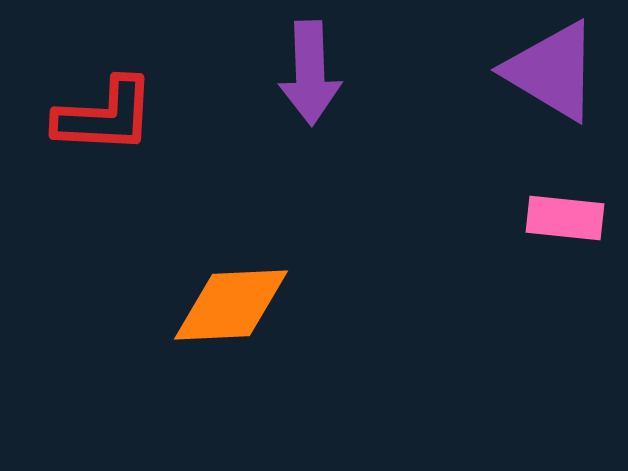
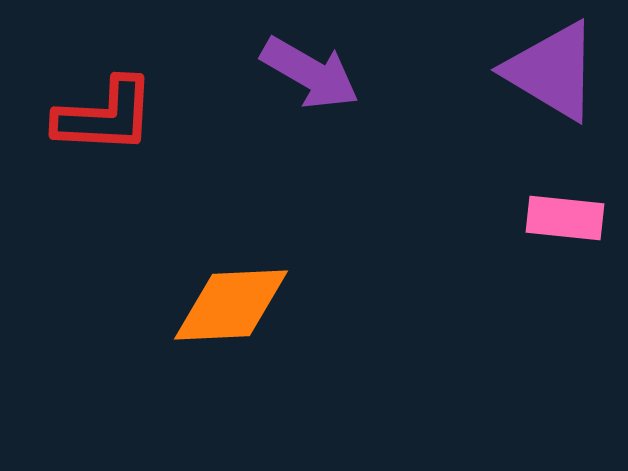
purple arrow: rotated 58 degrees counterclockwise
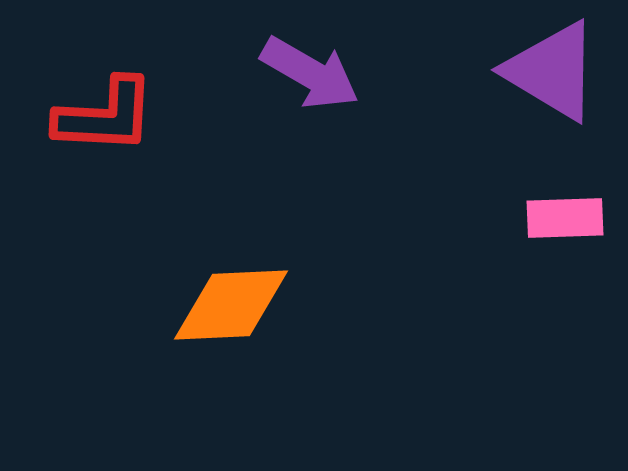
pink rectangle: rotated 8 degrees counterclockwise
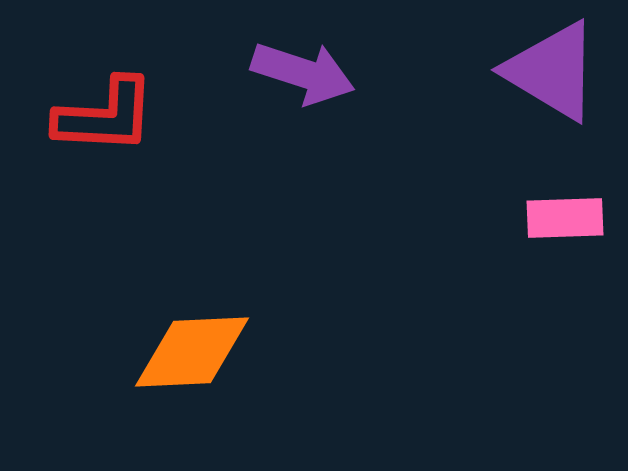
purple arrow: moved 7 px left; rotated 12 degrees counterclockwise
orange diamond: moved 39 px left, 47 px down
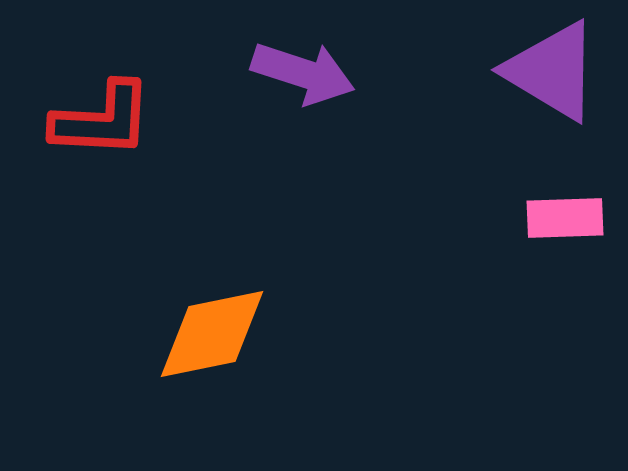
red L-shape: moved 3 px left, 4 px down
orange diamond: moved 20 px right, 18 px up; rotated 9 degrees counterclockwise
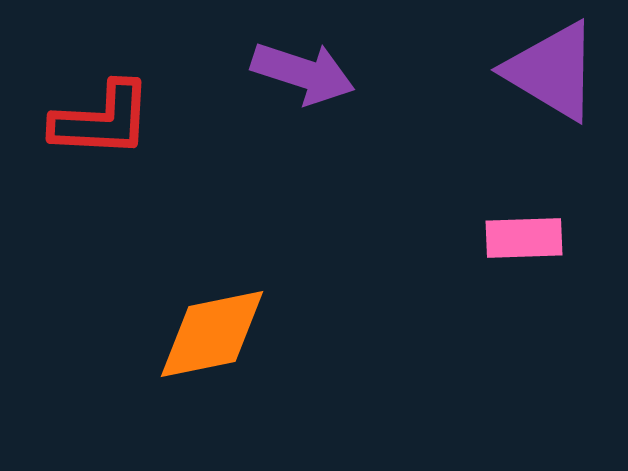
pink rectangle: moved 41 px left, 20 px down
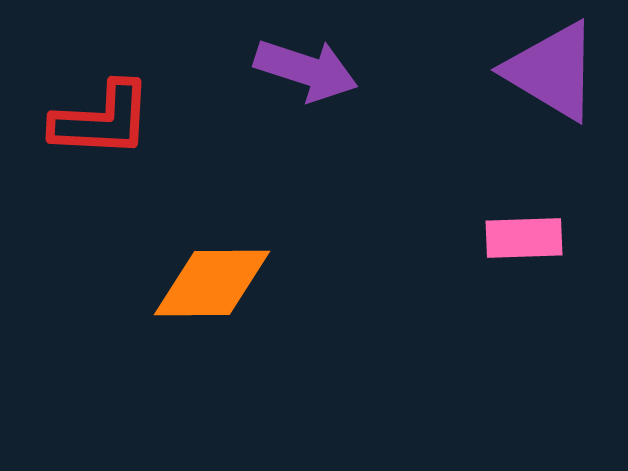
purple arrow: moved 3 px right, 3 px up
orange diamond: moved 51 px up; rotated 11 degrees clockwise
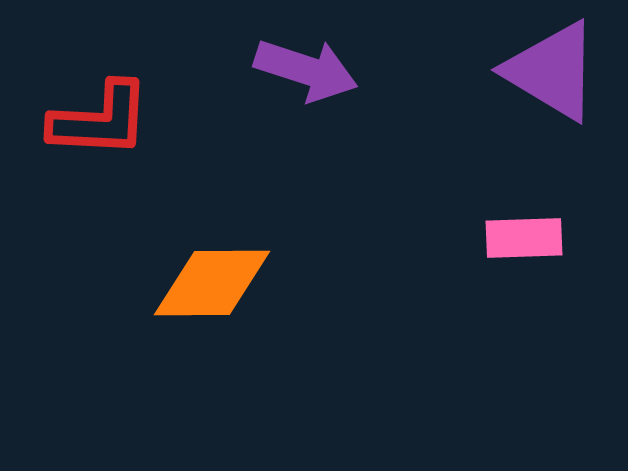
red L-shape: moved 2 px left
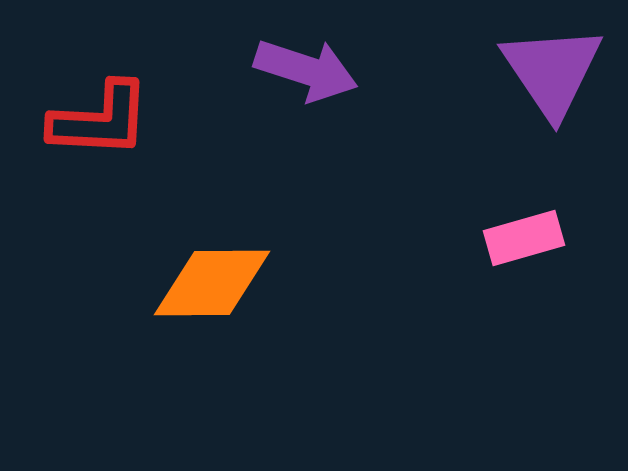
purple triangle: rotated 25 degrees clockwise
pink rectangle: rotated 14 degrees counterclockwise
